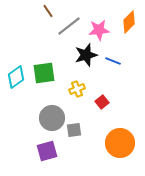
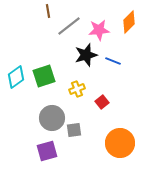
brown line: rotated 24 degrees clockwise
green square: moved 3 px down; rotated 10 degrees counterclockwise
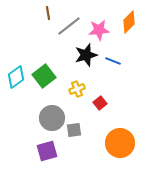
brown line: moved 2 px down
green square: rotated 20 degrees counterclockwise
red square: moved 2 px left, 1 px down
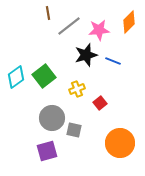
gray square: rotated 21 degrees clockwise
